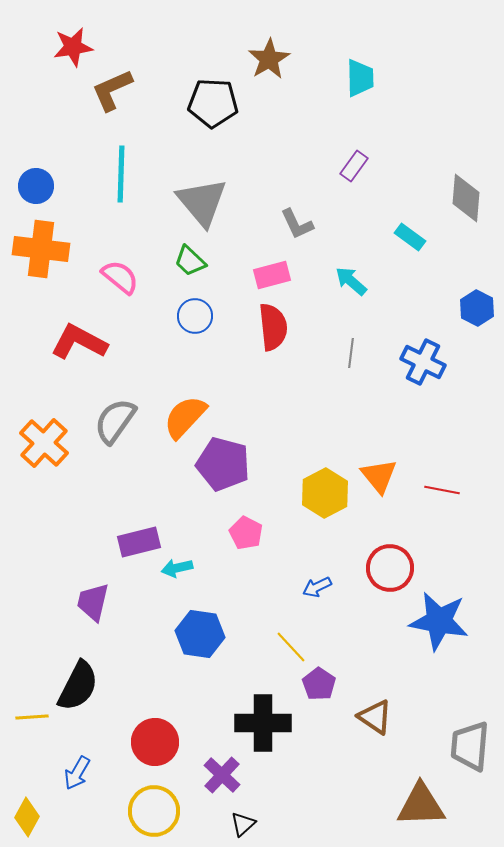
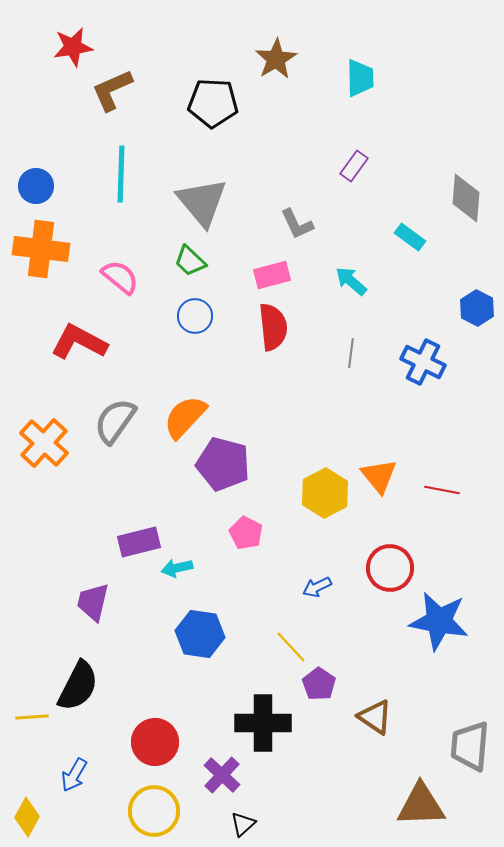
brown star at (269, 59): moved 7 px right
blue arrow at (77, 773): moved 3 px left, 2 px down
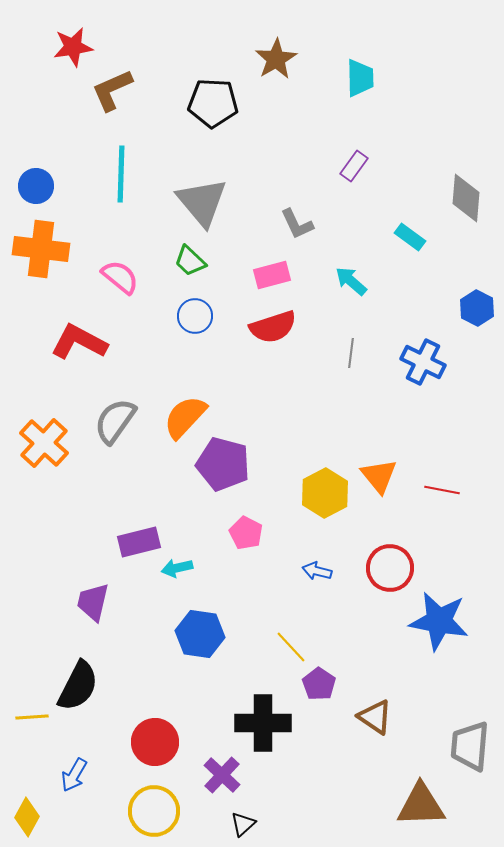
red semicircle at (273, 327): rotated 78 degrees clockwise
blue arrow at (317, 587): moved 16 px up; rotated 40 degrees clockwise
